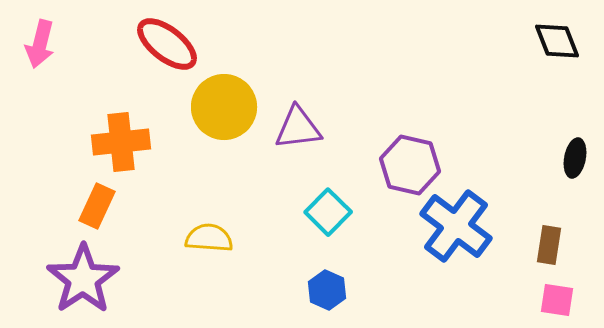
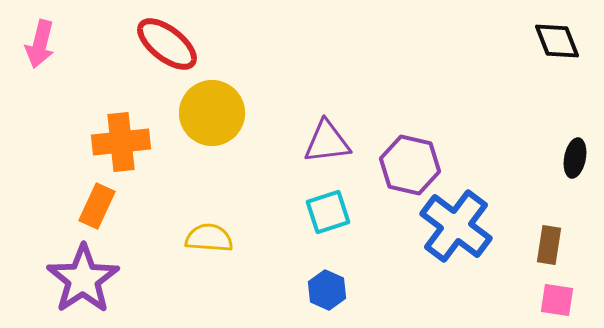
yellow circle: moved 12 px left, 6 px down
purple triangle: moved 29 px right, 14 px down
cyan square: rotated 27 degrees clockwise
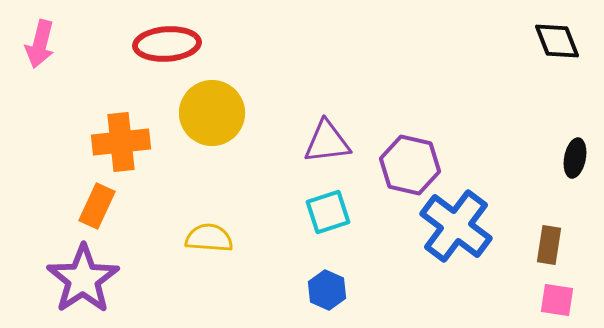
red ellipse: rotated 42 degrees counterclockwise
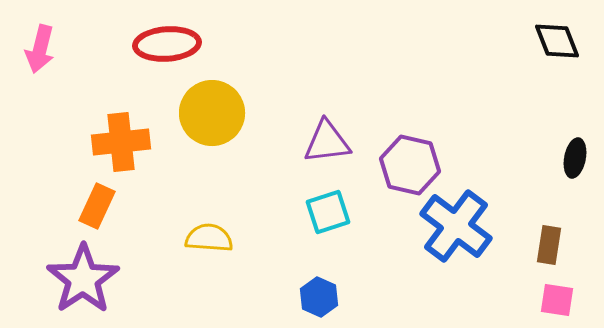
pink arrow: moved 5 px down
blue hexagon: moved 8 px left, 7 px down
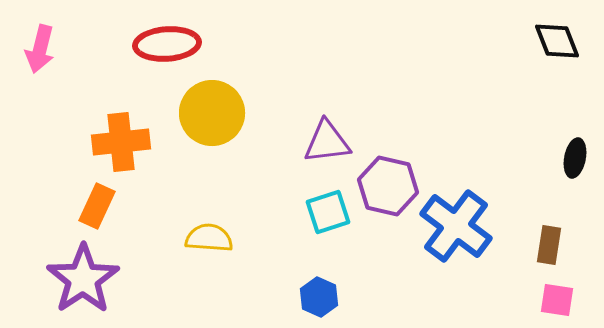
purple hexagon: moved 22 px left, 21 px down
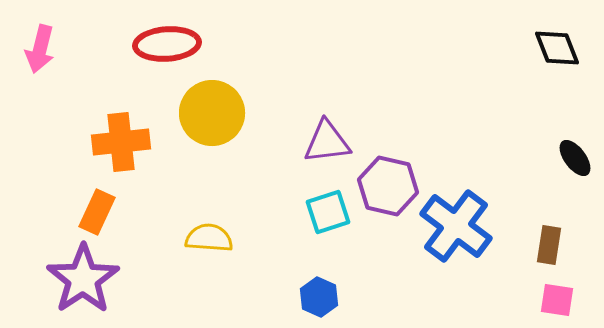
black diamond: moved 7 px down
black ellipse: rotated 48 degrees counterclockwise
orange rectangle: moved 6 px down
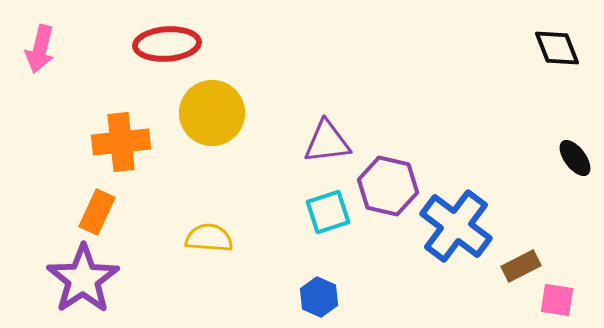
brown rectangle: moved 28 px left, 21 px down; rotated 54 degrees clockwise
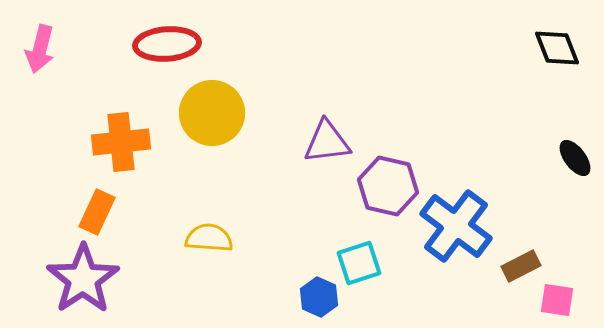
cyan square: moved 31 px right, 51 px down
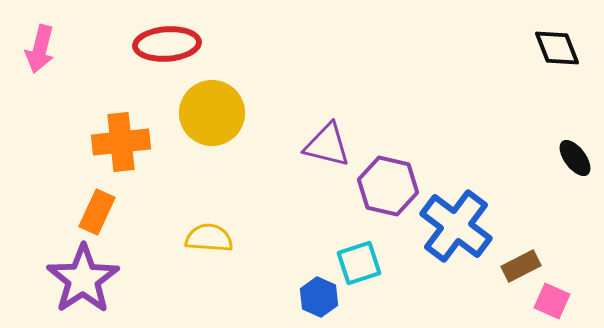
purple triangle: moved 3 px down; rotated 21 degrees clockwise
pink square: moved 5 px left, 1 px down; rotated 15 degrees clockwise
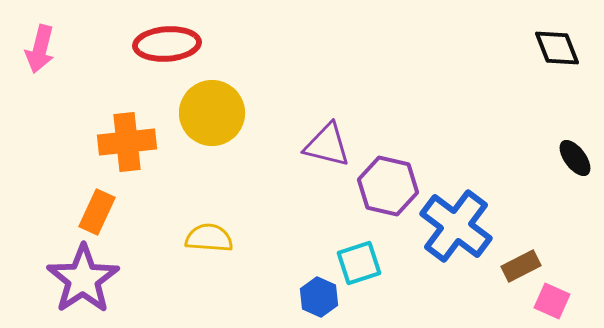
orange cross: moved 6 px right
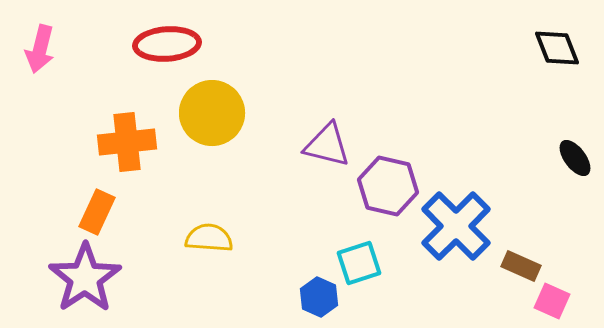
blue cross: rotated 8 degrees clockwise
brown rectangle: rotated 51 degrees clockwise
purple star: moved 2 px right, 1 px up
